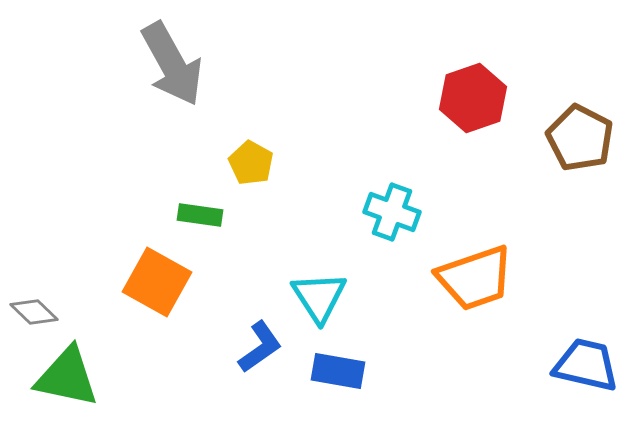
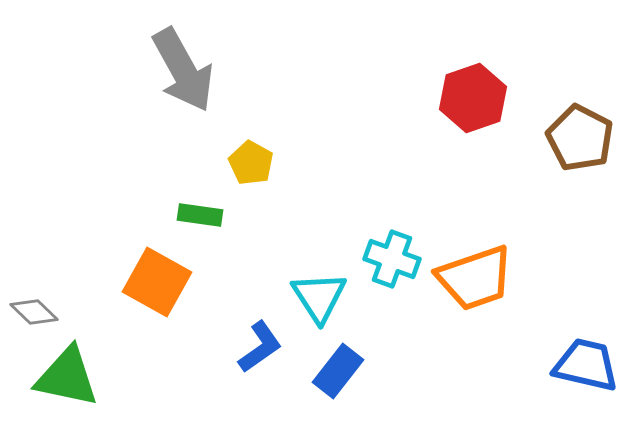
gray arrow: moved 11 px right, 6 px down
cyan cross: moved 47 px down
blue rectangle: rotated 62 degrees counterclockwise
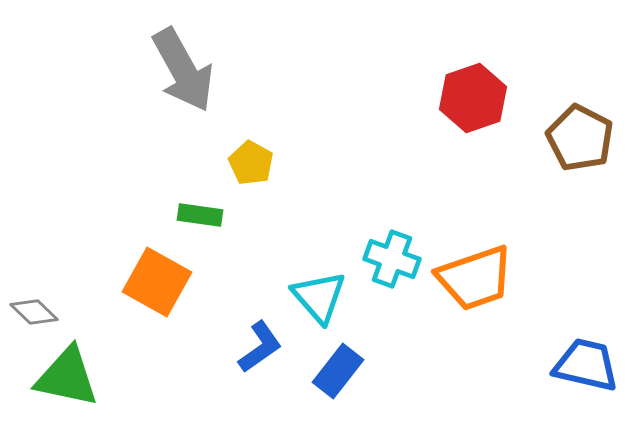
cyan triangle: rotated 8 degrees counterclockwise
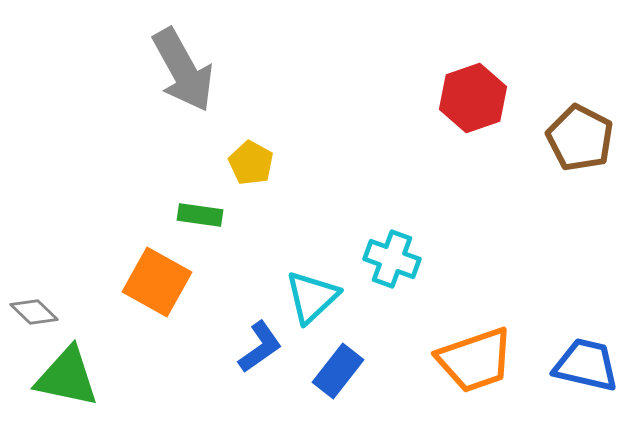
orange trapezoid: moved 82 px down
cyan triangle: moved 7 px left; rotated 28 degrees clockwise
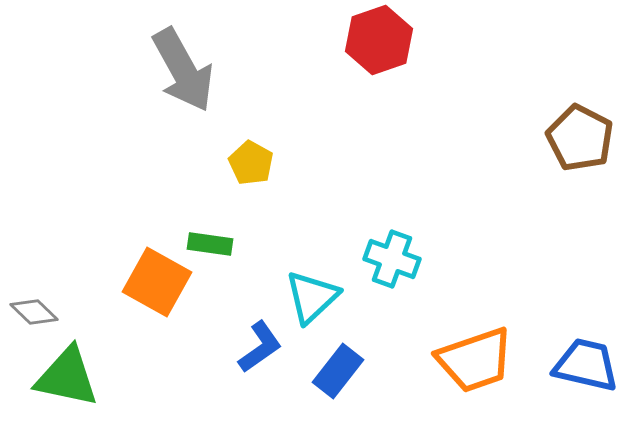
red hexagon: moved 94 px left, 58 px up
green rectangle: moved 10 px right, 29 px down
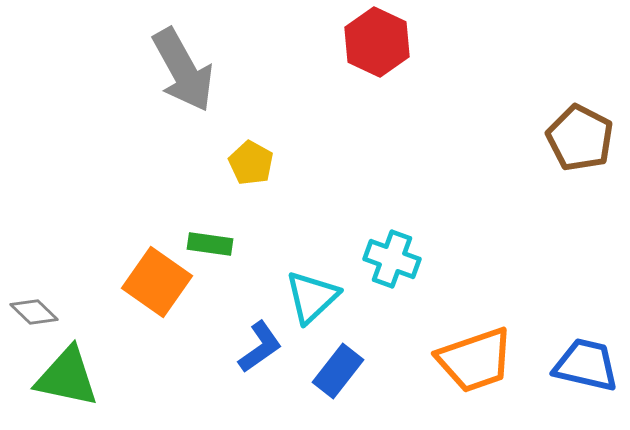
red hexagon: moved 2 px left, 2 px down; rotated 16 degrees counterclockwise
orange square: rotated 6 degrees clockwise
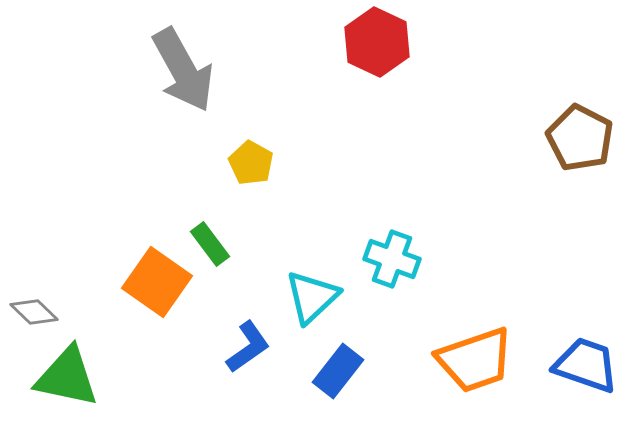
green rectangle: rotated 45 degrees clockwise
blue L-shape: moved 12 px left
blue trapezoid: rotated 6 degrees clockwise
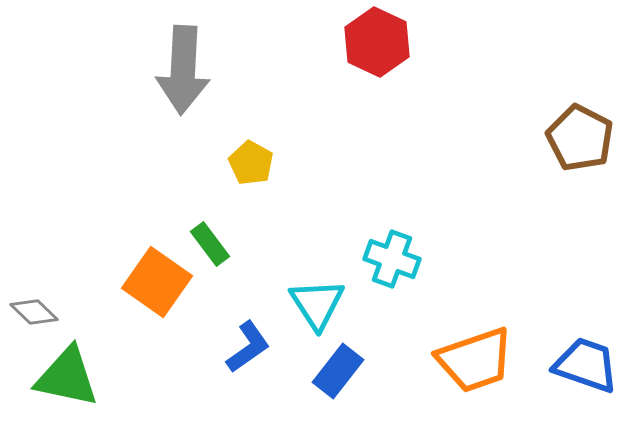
gray arrow: rotated 32 degrees clockwise
cyan triangle: moved 5 px right, 7 px down; rotated 20 degrees counterclockwise
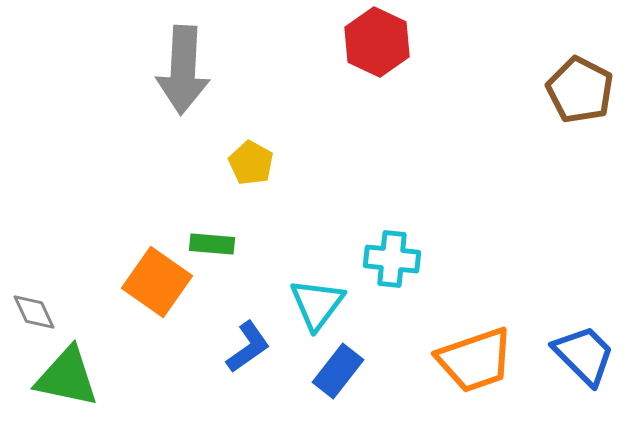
brown pentagon: moved 48 px up
green rectangle: moved 2 px right; rotated 48 degrees counterclockwise
cyan cross: rotated 14 degrees counterclockwise
cyan triangle: rotated 10 degrees clockwise
gray diamond: rotated 21 degrees clockwise
blue trapezoid: moved 2 px left, 10 px up; rotated 26 degrees clockwise
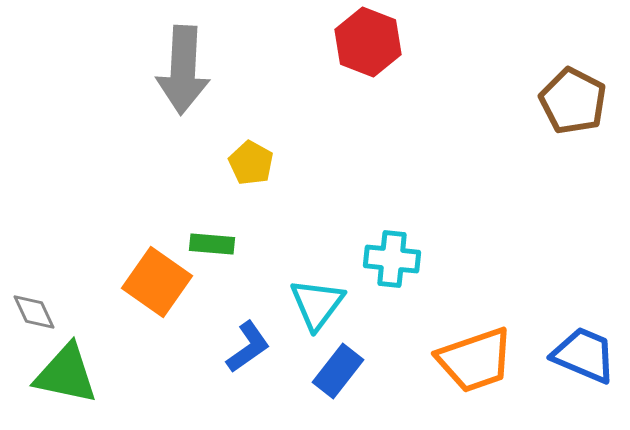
red hexagon: moved 9 px left; rotated 4 degrees counterclockwise
brown pentagon: moved 7 px left, 11 px down
blue trapezoid: rotated 22 degrees counterclockwise
green triangle: moved 1 px left, 3 px up
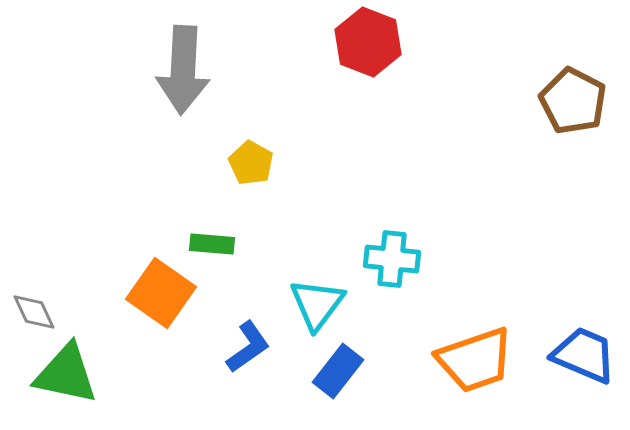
orange square: moved 4 px right, 11 px down
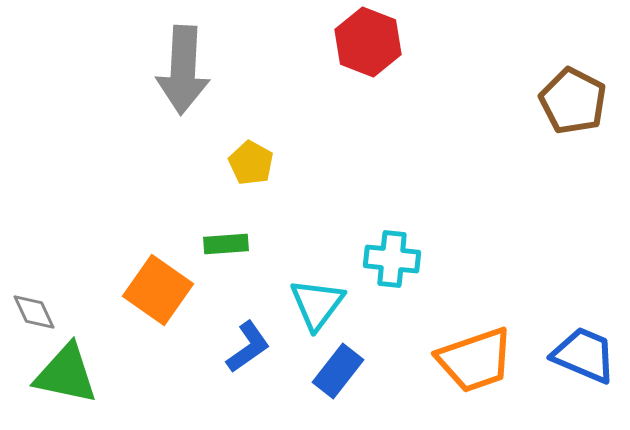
green rectangle: moved 14 px right; rotated 9 degrees counterclockwise
orange square: moved 3 px left, 3 px up
